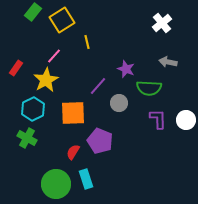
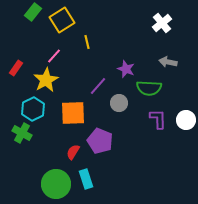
green cross: moved 5 px left, 5 px up
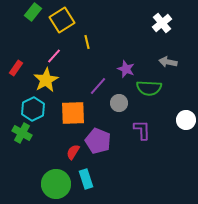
purple L-shape: moved 16 px left, 11 px down
purple pentagon: moved 2 px left
